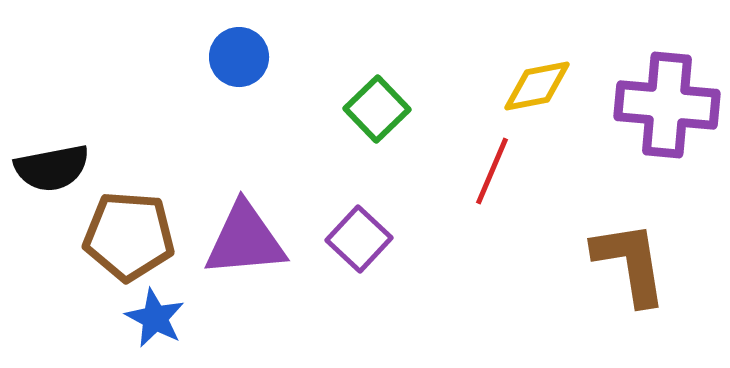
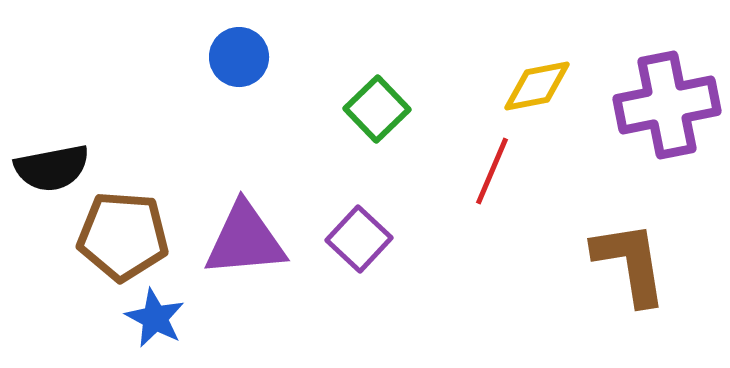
purple cross: rotated 16 degrees counterclockwise
brown pentagon: moved 6 px left
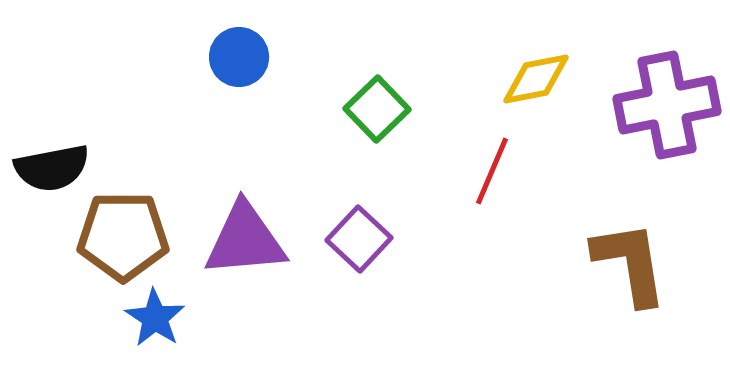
yellow diamond: moved 1 px left, 7 px up
brown pentagon: rotated 4 degrees counterclockwise
blue star: rotated 6 degrees clockwise
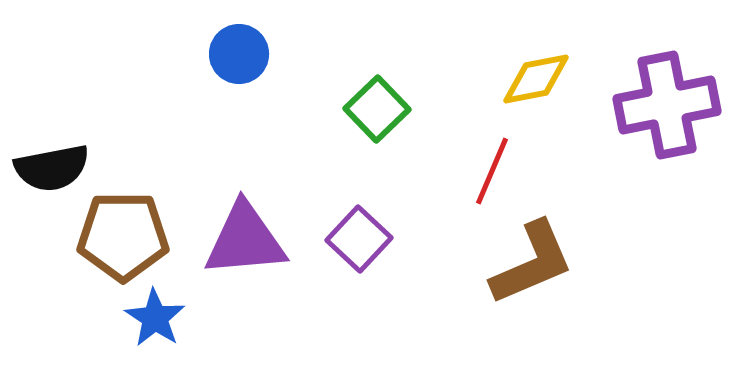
blue circle: moved 3 px up
brown L-shape: moved 98 px left; rotated 76 degrees clockwise
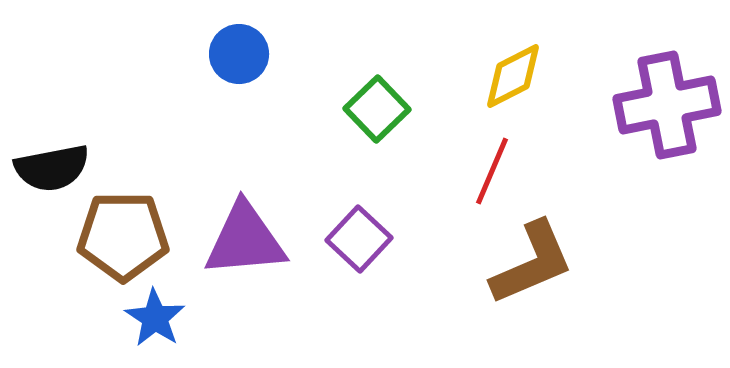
yellow diamond: moved 23 px left, 3 px up; rotated 16 degrees counterclockwise
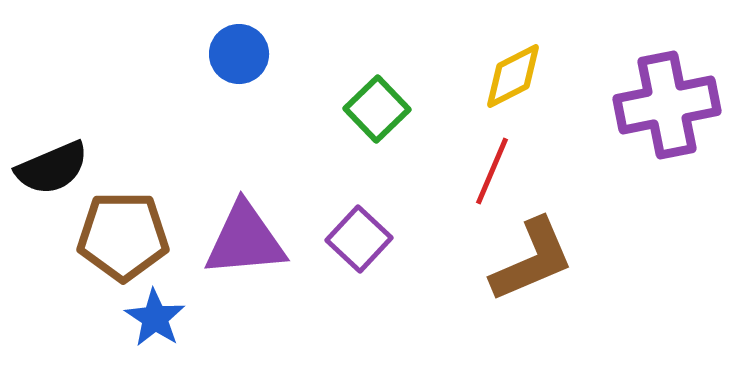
black semicircle: rotated 12 degrees counterclockwise
brown L-shape: moved 3 px up
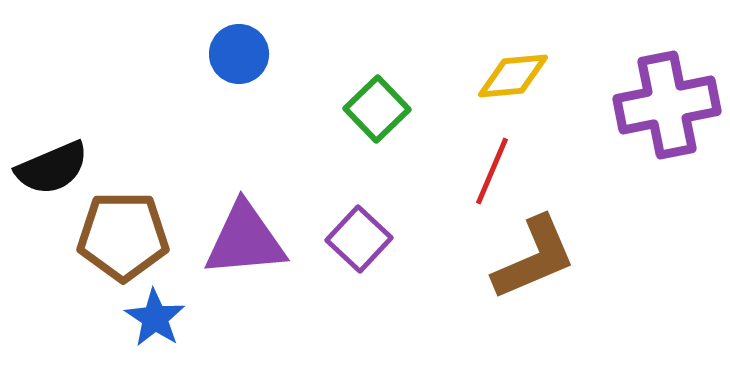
yellow diamond: rotated 22 degrees clockwise
brown L-shape: moved 2 px right, 2 px up
